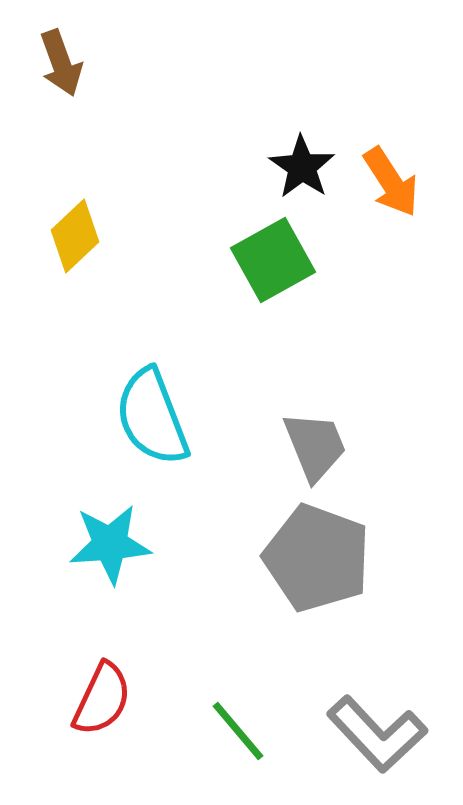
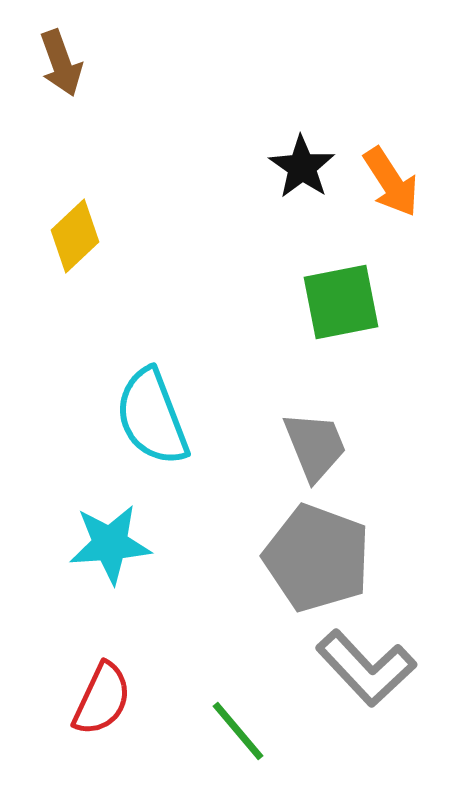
green square: moved 68 px right, 42 px down; rotated 18 degrees clockwise
gray L-shape: moved 11 px left, 66 px up
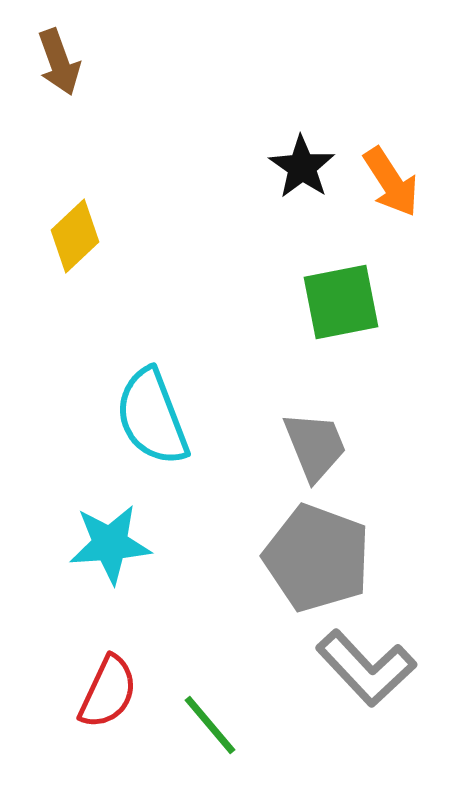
brown arrow: moved 2 px left, 1 px up
red semicircle: moved 6 px right, 7 px up
green line: moved 28 px left, 6 px up
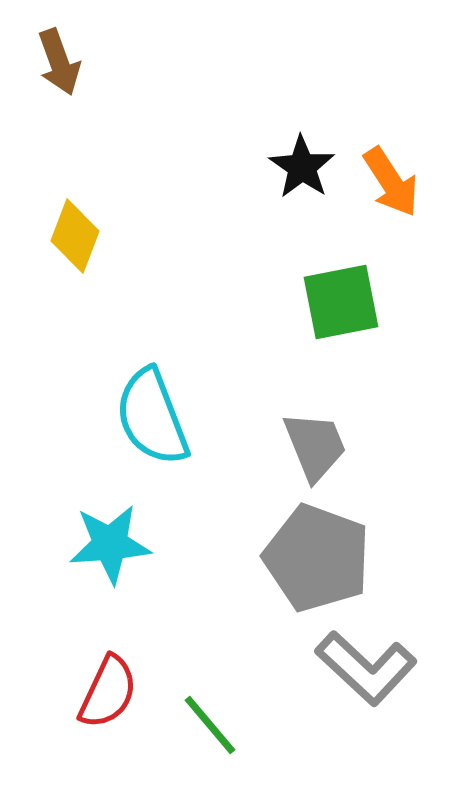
yellow diamond: rotated 26 degrees counterclockwise
gray L-shape: rotated 4 degrees counterclockwise
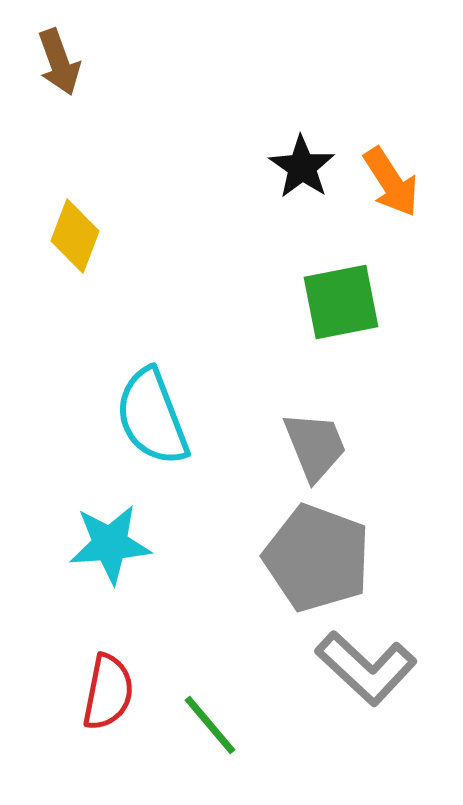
red semicircle: rotated 14 degrees counterclockwise
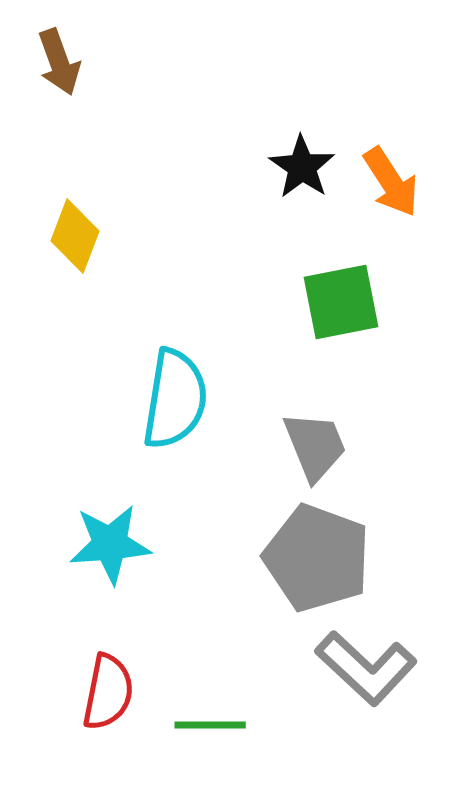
cyan semicircle: moved 23 px right, 18 px up; rotated 150 degrees counterclockwise
green line: rotated 50 degrees counterclockwise
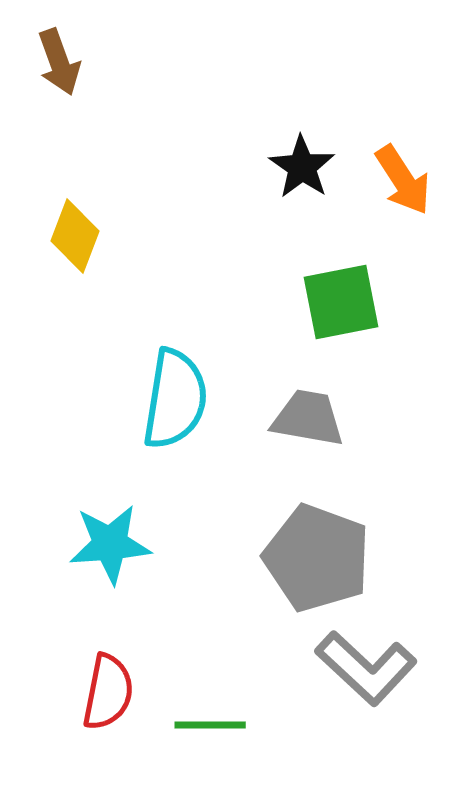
orange arrow: moved 12 px right, 2 px up
gray trapezoid: moved 7 px left, 28 px up; rotated 58 degrees counterclockwise
